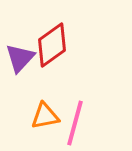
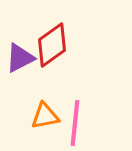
purple triangle: rotated 20 degrees clockwise
pink line: rotated 9 degrees counterclockwise
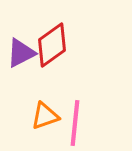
purple triangle: moved 1 px right, 5 px up
orange triangle: rotated 8 degrees counterclockwise
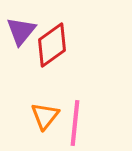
purple triangle: moved 22 px up; rotated 24 degrees counterclockwise
orange triangle: rotated 32 degrees counterclockwise
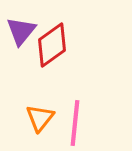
orange triangle: moved 5 px left, 2 px down
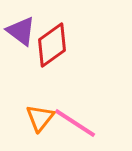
purple triangle: rotated 32 degrees counterclockwise
pink line: rotated 63 degrees counterclockwise
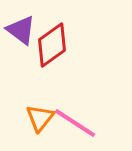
purple triangle: moved 1 px up
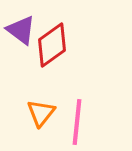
orange triangle: moved 1 px right, 5 px up
pink line: moved 2 px right, 1 px up; rotated 63 degrees clockwise
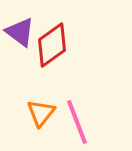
purple triangle: moved 1 px left, 2 px down
pink line: rotated 27 degrees counterclockwise
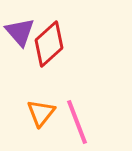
purple triangle: rotated 12 degrees clockwise
red diamond: moved 3 px left, 1 px up; rotated 6 degrees counterclockwise
